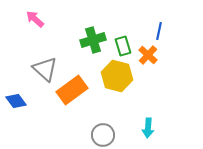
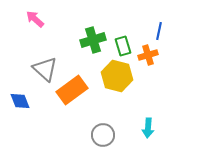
orange cross: rotated 30 degrees clockwise
blue diamond: moved 4 px right; rotated 15 degrees clockwise
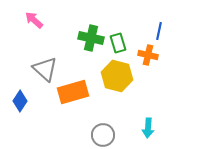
pink arrow: moved 1 px left, 1 px down
green cross: moved 2 px left, 2 px up; rotated 30 degrees clockwise
green rectangle: moved 5 px left, 3 px up
orange cross: rotated 30 degrees clockwise
orange rectangle: moved 1 px right, 2 px down; rotated 20 degrees clockwise
blue diamond: rotated 55 degrees clockwise
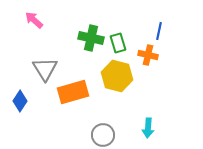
gray triangle: rotated 16 degrees clockwise
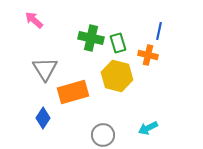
blue diamond: moved 23 px right, 17 px down
cyan arrow: rotated 60 degrees clockwise
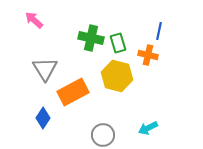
orange rectangle: rotated 12 degrees counterclockwise
